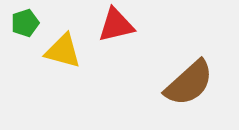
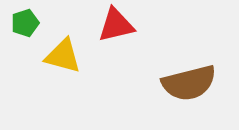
yellow triangle: moved 5 px down
brown semicircle: rotated 28 degrees clockwise
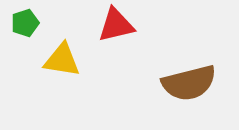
yellow triangle: moved 1 px left, 4 px down; rotated 6 degrees counterclockwise
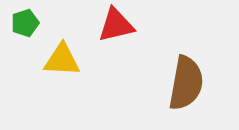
yellow triangle: rotated 6 degrees counterclockwise
brown semicircle: moved 3 px left; rotated 66 degrees counterclockwise
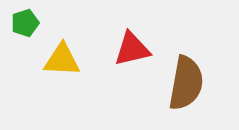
red triangle: moved 16 px right, 24 px down
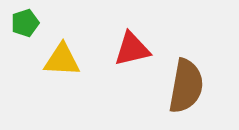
brown semicircle: moved 3 px down
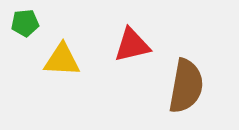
green pentagon: rotated 12 degrees clockwise
red triangle: moved 4 px up
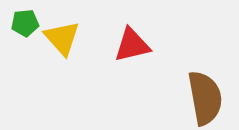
yellow triangle: moved 22 px up; rotated 45 degrees clockwise
brown semicircle: moved 19 px right, 12 px down; rotated 20 degrees counterclockwise
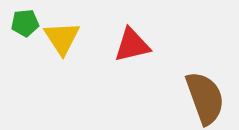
yellow triangle: rotated 9 degrees clockwise
brown semicircle: rotated 10 degrees counterclockwise
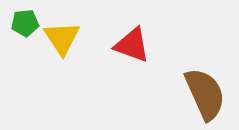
red triangle: rotated 33 degrees clockwise
brown semicircle: moved 4 px up; rotated 4 degrees counterclockwise
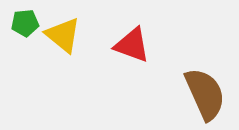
yellow triangle: moved 1 px right, 3 px up; rotated 18 degrees counterclockwise
